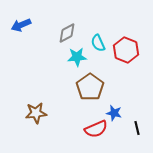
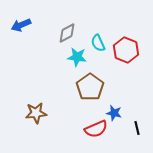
cyan star: rotated 12 degrees clockwise
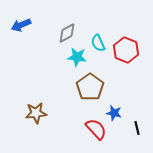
red semicircle: rotated 110 degrees counterclockwise
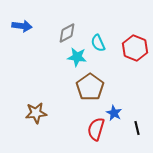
blue arrow: moved 1 px right, 1 px down; rotated 150 degrees counterclockwise
red hexagon: moved 9 px right, 2 px up
blue star: rotated 14 degrees clockwise
red semicircle: rotated 120 degrees counterclockwise
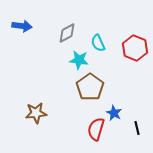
cyan star: moved 2 px right, 3 px down
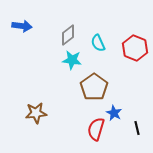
gray diamond: moved 1 px right, 2 px down; rotated 10 degrees counterclockwise
cyan star: moved 7 px left
brown pentagon: moved 4 px right
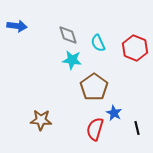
blue arrow: moved 5 px left
gray diamond: rotated 70 degrees counterclockwise
brown star: moved 5 px right, 7 px down; rotated 10 degrees clockwise
red semicircle: moved 1 px left
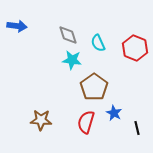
red semicircle: moved 9 px left, 7 px up
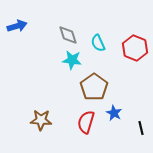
blue arrow: rotated 24 degrees counterclockwise
black line: moved 4 px right
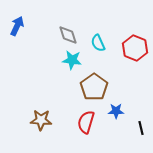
blue arrow: rotated 48 degrees counterclockwise
blue star: moved 2 px right, 2 px up; rotated 28 degrees counterclockwise
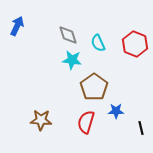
red hexagon: moved 4 px up
